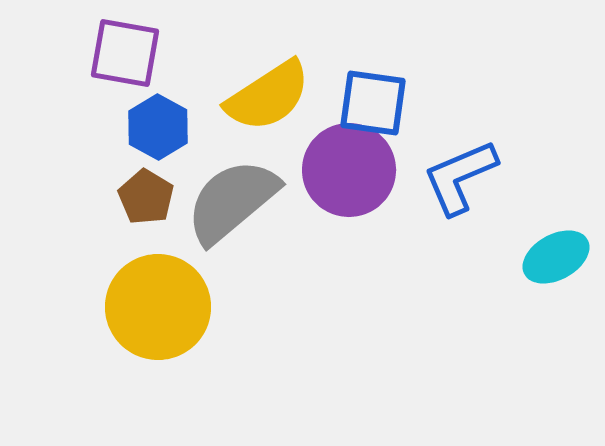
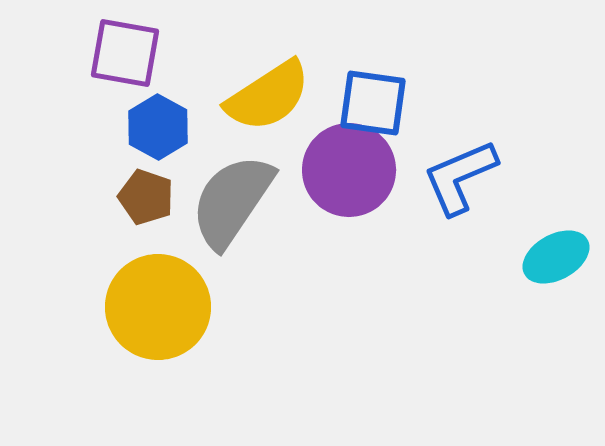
brown pentagon: rotated 12 degrees counterclockwise
gray semicircle: rotated 16 degrees counterclockwise
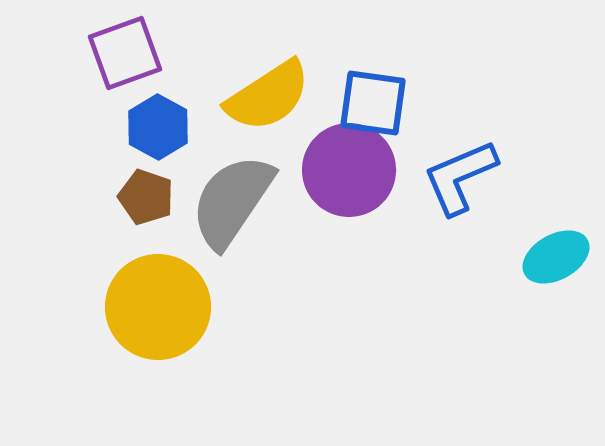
purple square: rotated 30 degrees counterclockwise
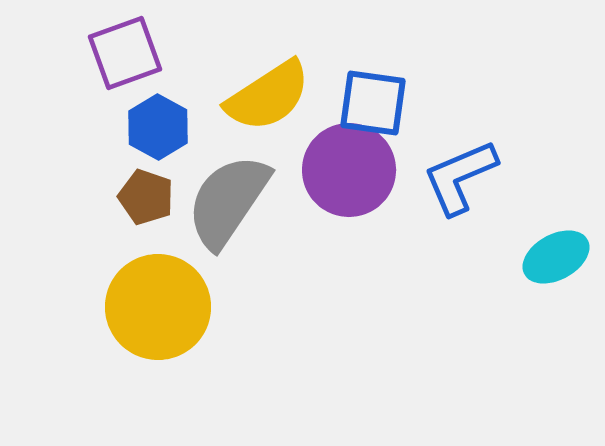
gray semicircle: moved 4 px left
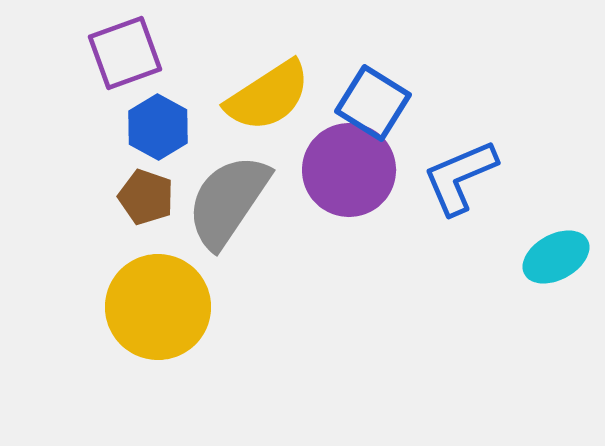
blue square: rotated 24 degrees clockwise
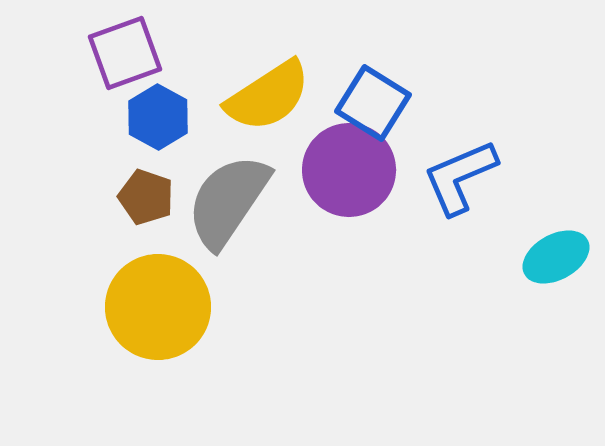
blue hexagon: moved 10 px up
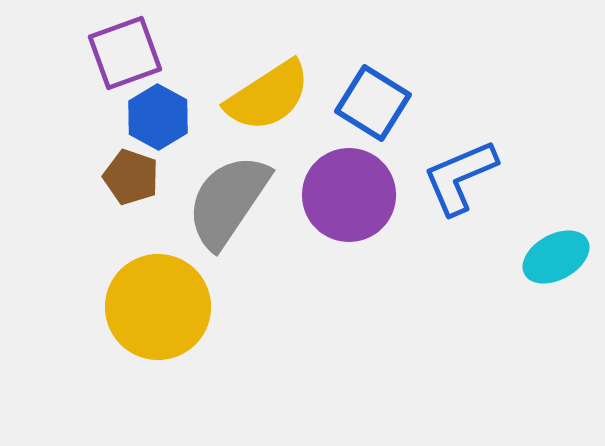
purple circle: moved 25 px down
brown pentagon: moved 15 px left, 20 px up
